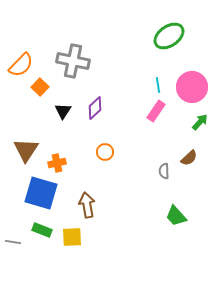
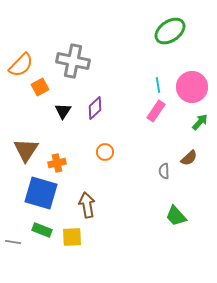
green ellipse: moved 1 px right, 5 px up
orange square: rotated 18 degrees clockwise
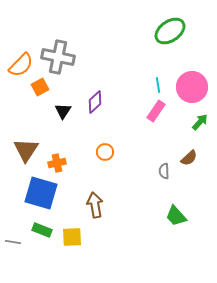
gray cross: moved 15 px left, 4 px up
purple diamond: moved 6 px up
brown arrow: moved 8 px right
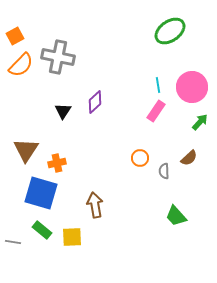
orange square: moved 25 px left, 51 px up
orange circle: moved 35 px right, 6 px down
green rectangle: rotated 18 degrees clockwise
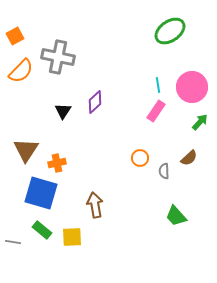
orange semicircle: moved 6 px down
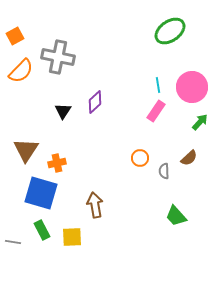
green rectangle: rotated 24 degrees clockwise
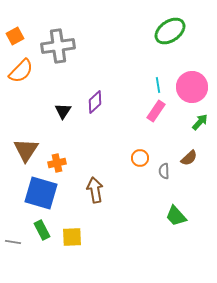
gray cross: moved 11 px up; rotated 20 degrees counterclockwise
brown arrow: moved 15 px up
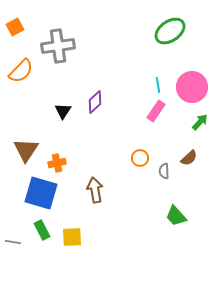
orange square: moved 9 px up
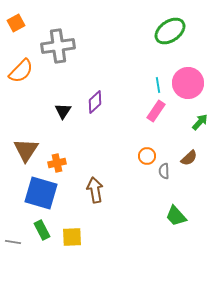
orange square: moved 1 px right, 4 px up
pink circle: moved 4 px left, 4 px up
orange circle: moved 7 px right, 2 px up
